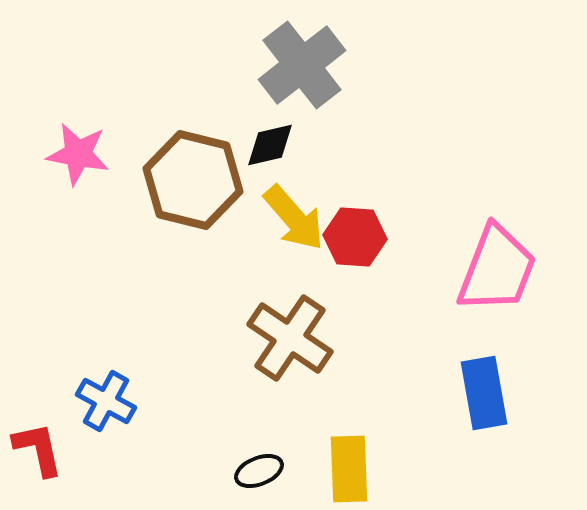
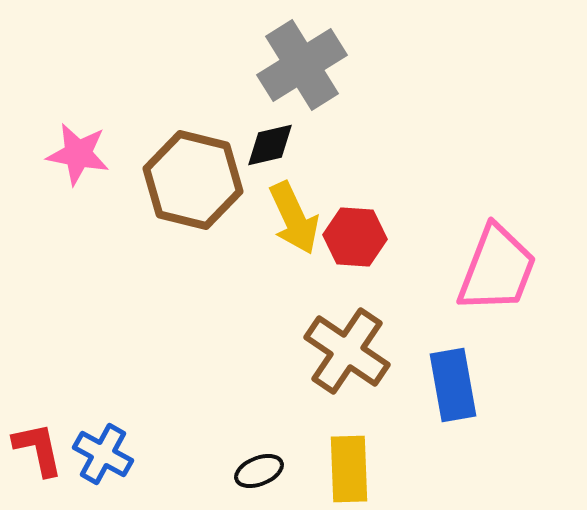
gray cross: rotated 6 degrees clockwise
yellow arrow: rotated 16 degrees clockwise
brown cross: moved 57 px right, 13 px down
blue rectangle: moved 31 px left, 8 px up
blue cross: moved 3 px left, 53 px down
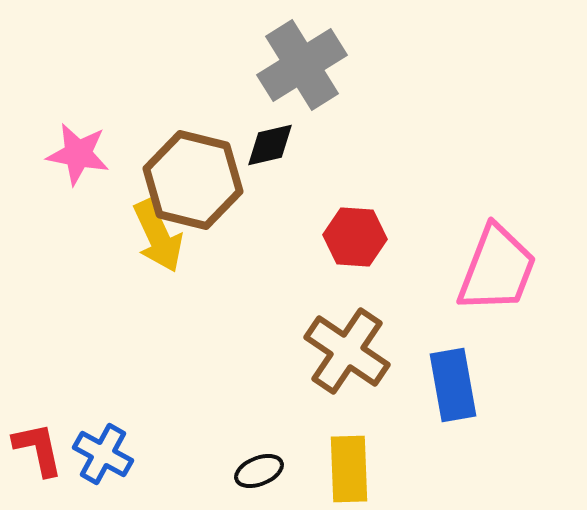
yellow arrow: moved 136 px left, 18 px down
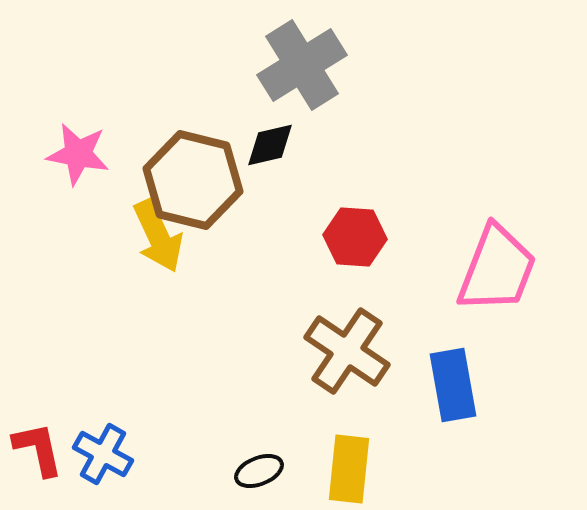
yellow rectangle: rotated 8 degrees clockwise
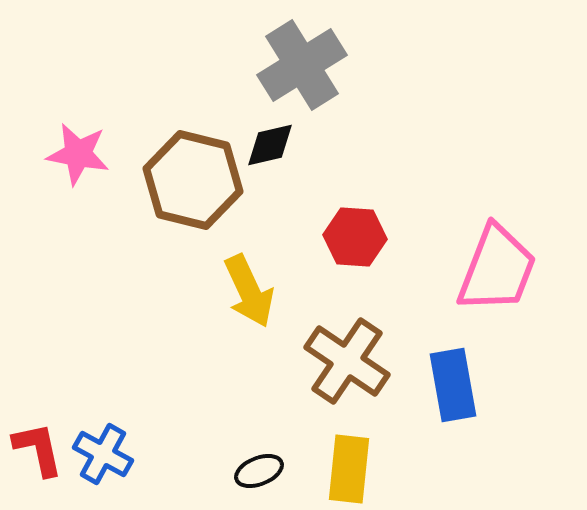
yellow arrow: moved 91 px right, 55 px down
brown cross: moved 10 px down
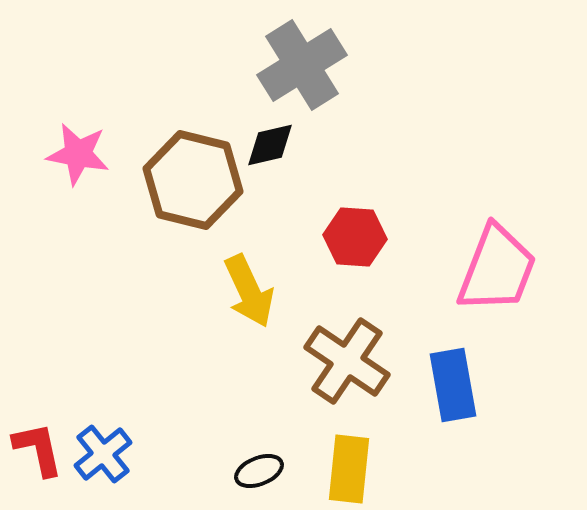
blue cross: rotated 22 degrees clockwise
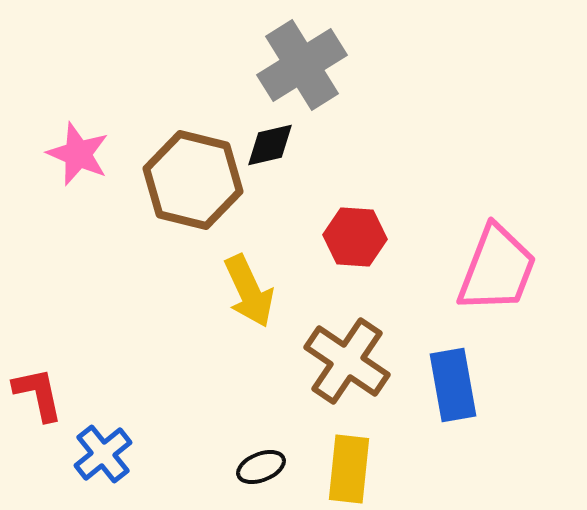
pink star: rotated 12 degrees clockwise
red L-shape: moved 55 px up
black ellipse: moved 2 px right, 4 px up
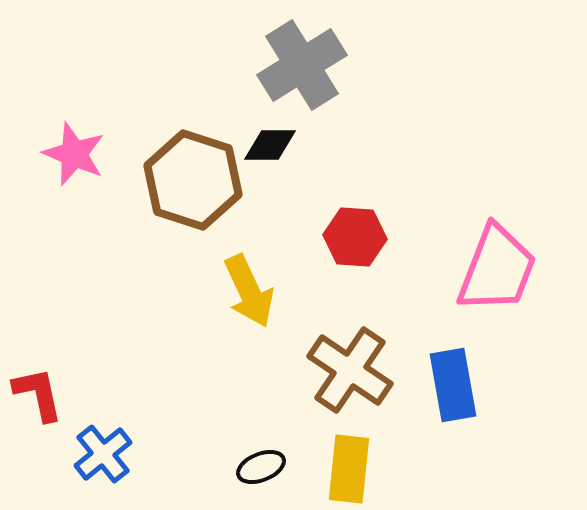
black diamond: rotated 14 degrees clockwise
pink star: moved 4 px left
brown hexagon: rotated 4 degrees clockwise
brown cross: moved 3 px right, 9 px down
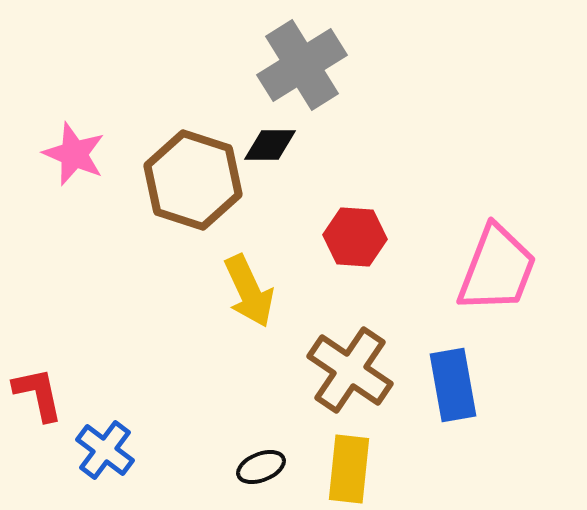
blue cross: moved 2 px right, 4 px up; rotated 14 degrees counterclockwise
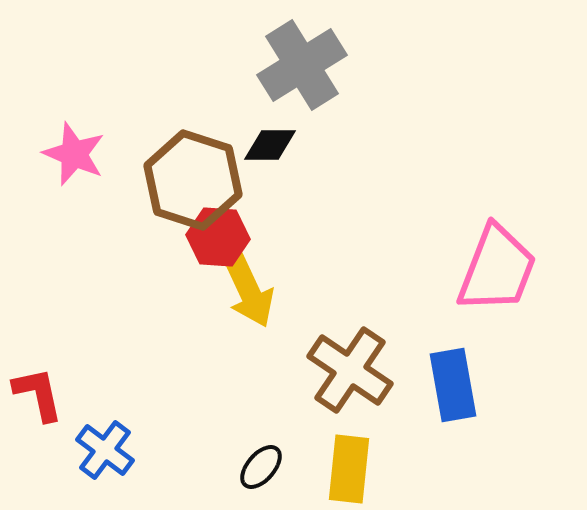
red hexagon: moved 137 px left
black ellipse: rotated 27 degrees counterclockwise
